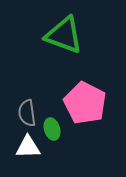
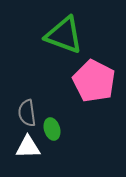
pink pentagon: moved 9 px right, 22 px up
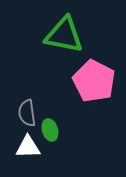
green triangle: rotated 9 degrees counterclockwise
green ellipse: moved 2 px left, 1 px down
